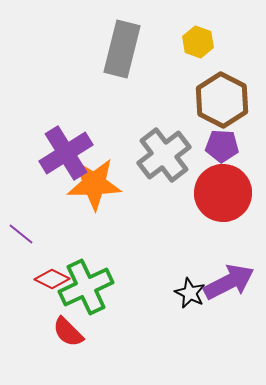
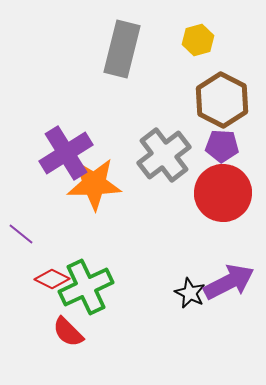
yellow hexagon: moved 2 px up; rotated 24 degrees clockwise
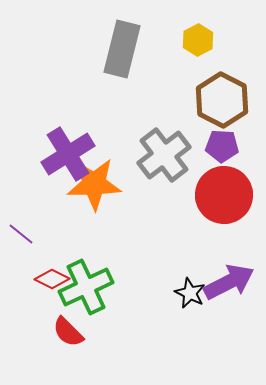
yellow hexagon: rotated 12 degrees counterclockwise
purple cross: moved 2 px right, 1 px down
red circle: moved 1 px right, 2 px down
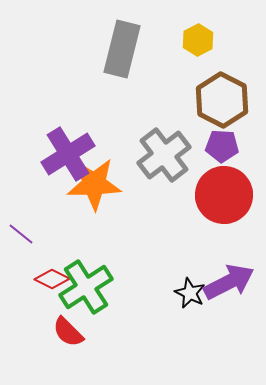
green cross: rotated 8 degrees counterclockwise
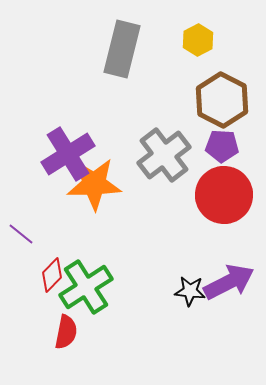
red diamond: moved 4 px up; rotated 72 degrees counterclockwise
black star: moved 2 px up; rotated 20 degrees counterclockwise
red semicircle: moved 2 px left; rotated 124 degrees counterclockwise
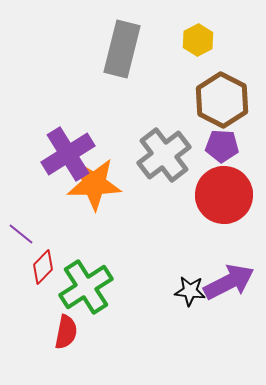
red diamond: moved 9 px left, 8 px up
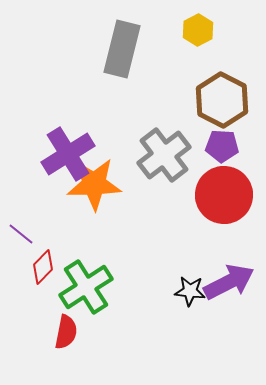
yellow hexagon: moved 10 px up
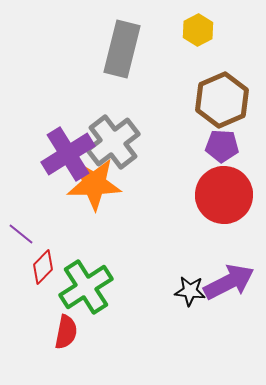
brown hexagon: rotated 10 degrees clockwise
gray cross: moved 51 px left, 13 px up
